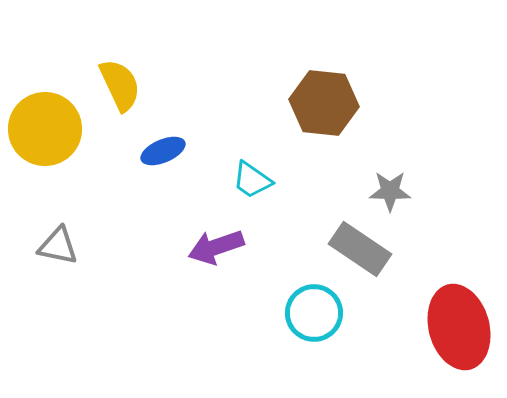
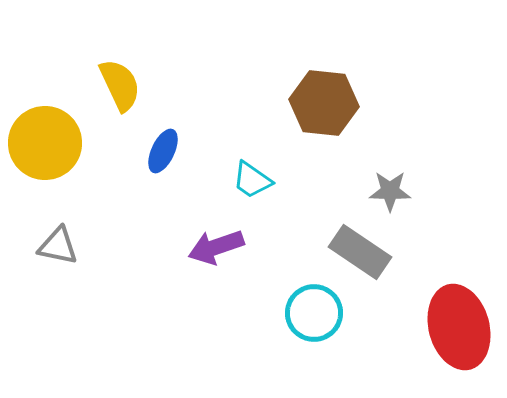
yellow circle: moved 14 px down
blue ellipse: rotated 42 degrees counterclockwise
gray rectangle: moved 3 px down
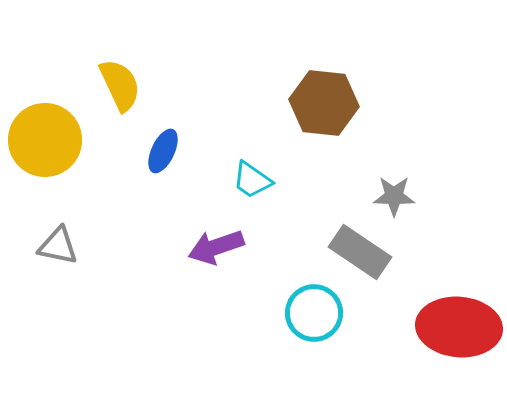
yellow circle: moved 3 px up
gray star: moved 4 px right, 5 px down
red ellipse: rotated 70 degrees counterclockwise
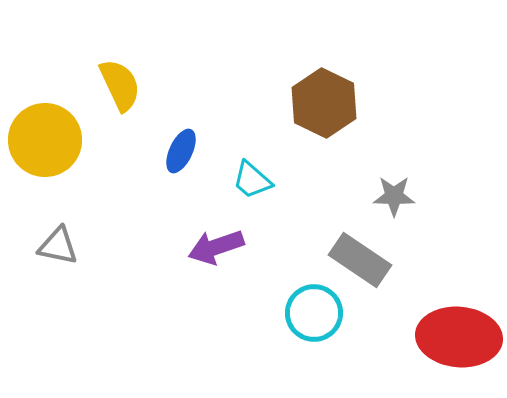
brown hexagon: rotated 20 degrees clockwise
blue ellipse: moved 18 px right
cyan trapezoid: rotated 6 degrees clockwise
gray rectangle: moved 8 px down
red ellipse: moved 10 px down
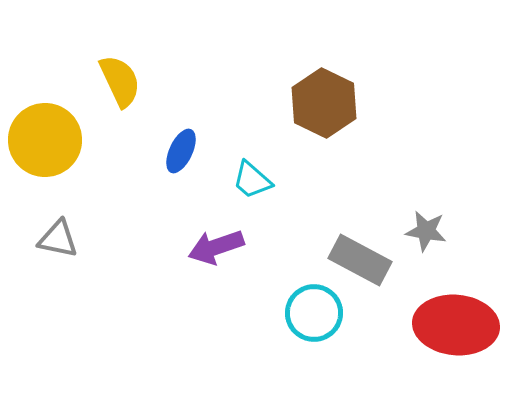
yellow semicircle: moved 4 px up
gray star: moved 32 px right, 35 px down; rotated 9 degrees clockwise
gray triangle: moved 7 px up
gray rectangle: rotated 6 degrees counterclockwise
red ellipse: moved 3 px left, 12 px up
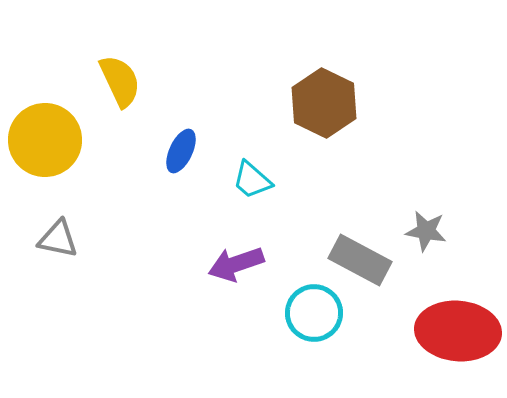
purple arrow: moved 20 px right, 17 px down
red ellipse: moved 2 px right, 6 px down
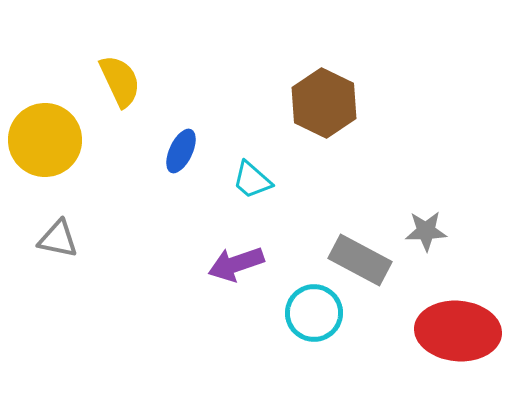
gray star: rotated 12 degrees counterclockwise
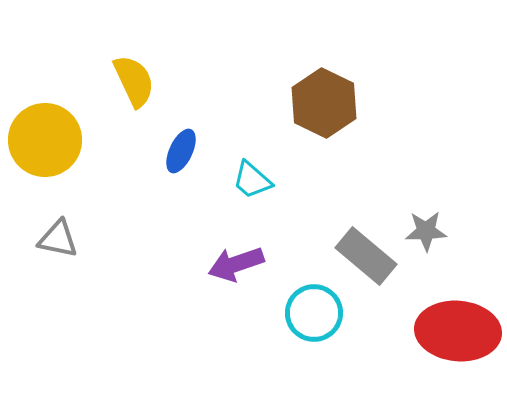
yellow semicircle: moved 14 px right
gray rectangle: moved 6 px right, 4 px up; rotated 12 degrees clockwise
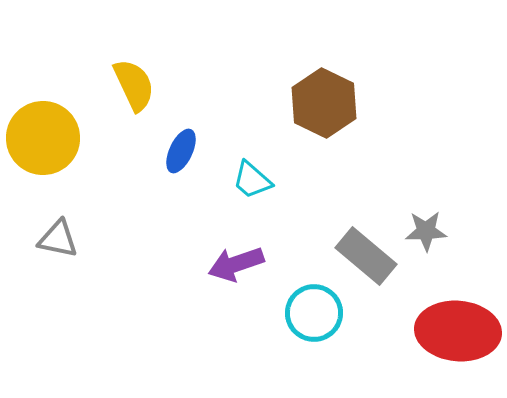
yellow semicircle: moved 4 px down
yellow circle: moved 2 px left, 2 px up
